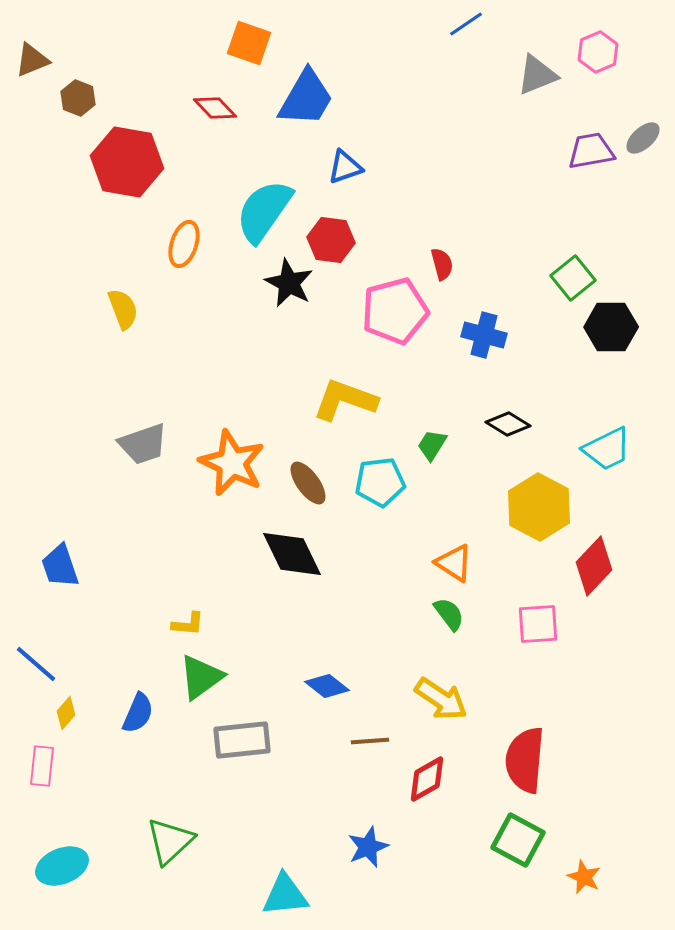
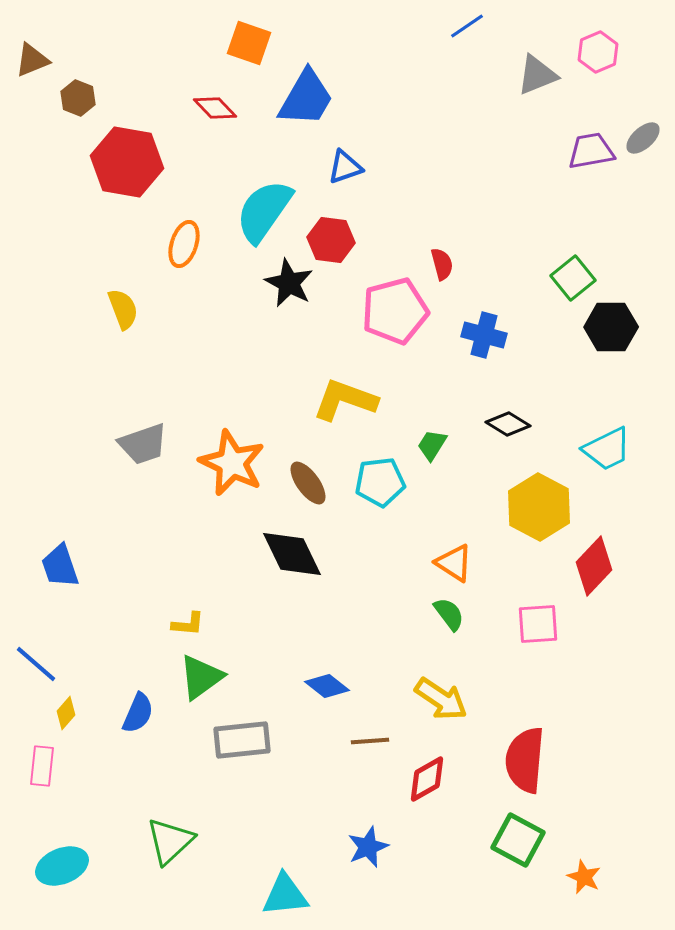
blue line at (466, 24): moved 1 px right, 2 px down
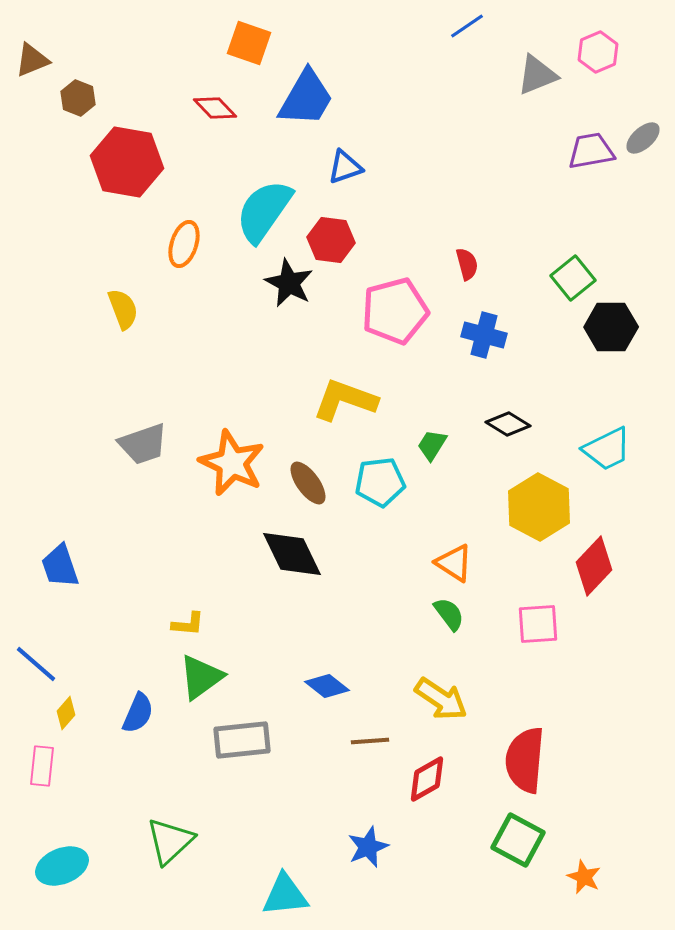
red semicircle at (442, 264): moved 25 px right
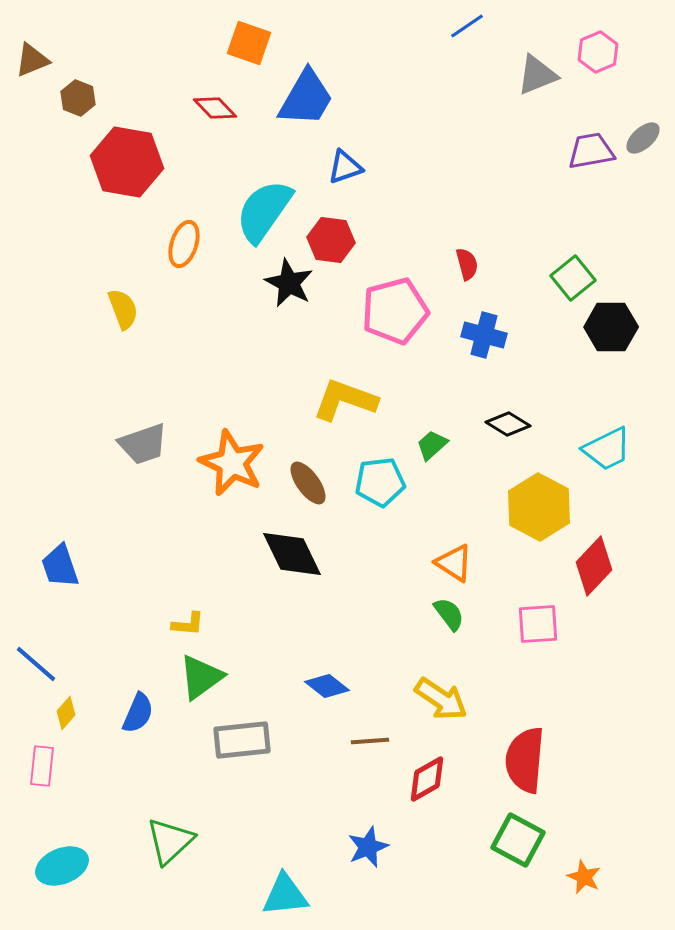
green trapezoid at (432, 445): rotated 16 degrees clockwise
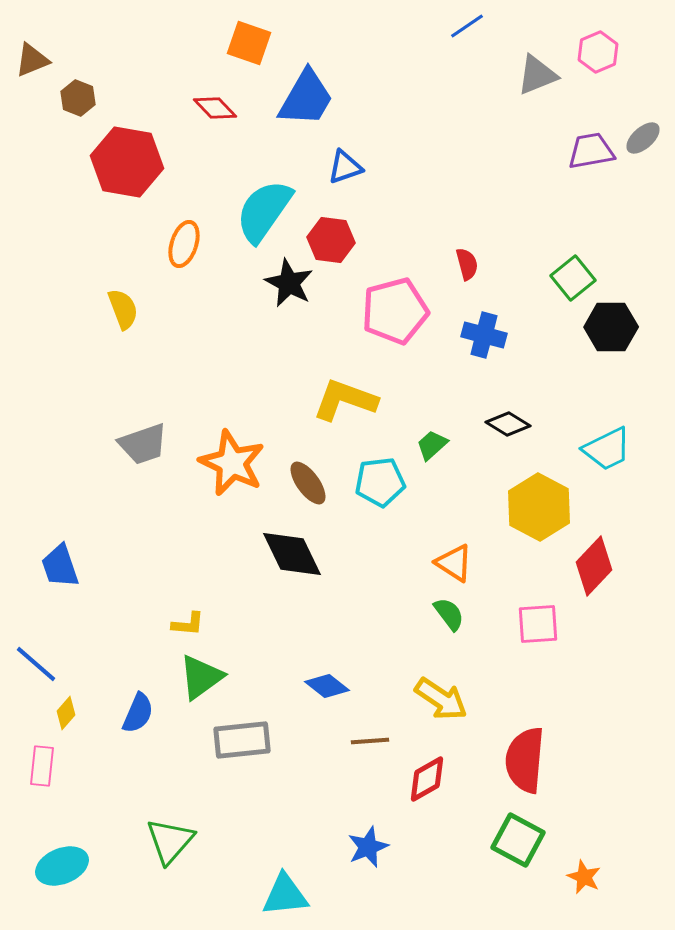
green triangle at (170, 841): rotated 6 degrees counterclockwise
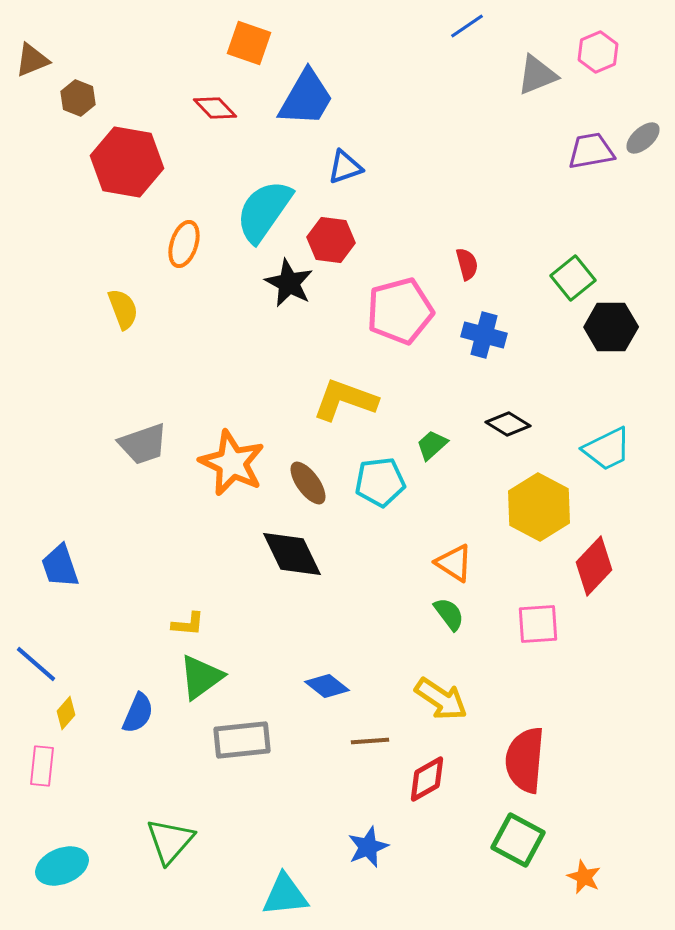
pink pentagon at (395, 311): moved 5 px right
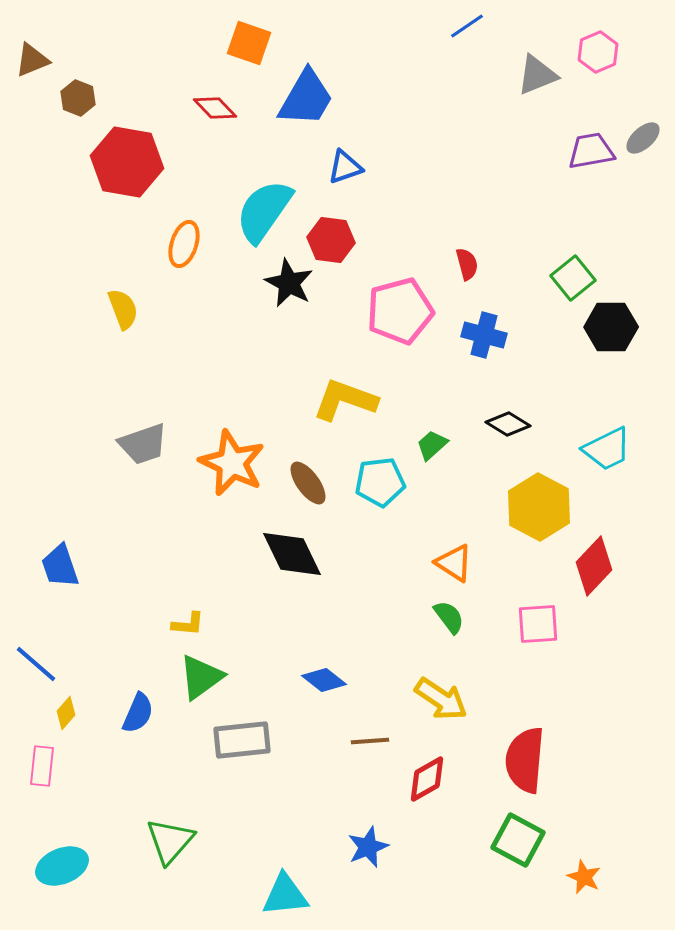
green semicircle at (449, 614): moved 3 px down
blue diamond at (327, 686): moved 3 px left, 6 px up
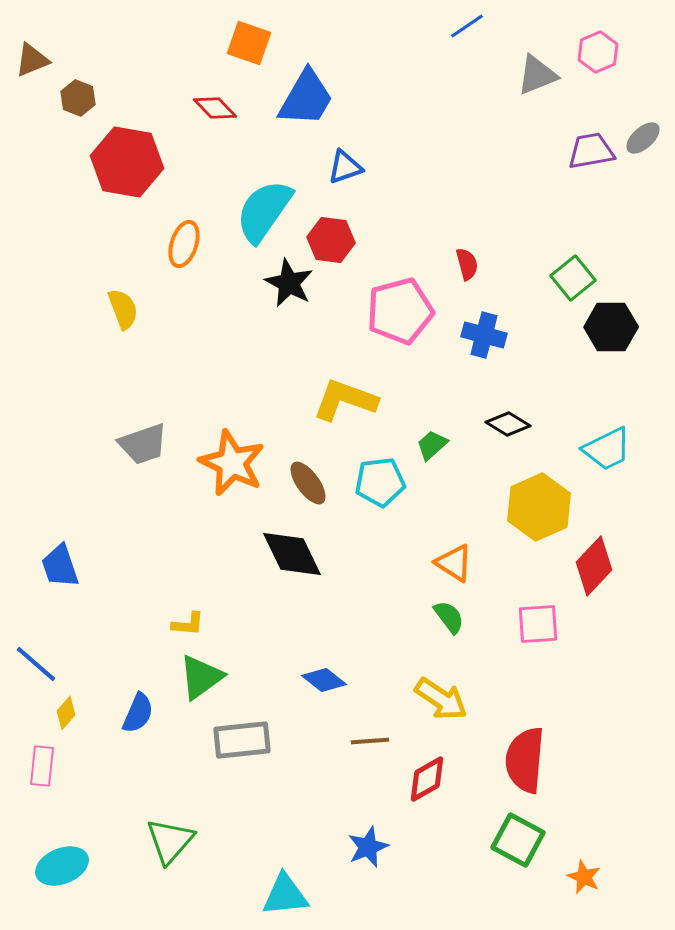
yellow hexagon at (539, 507): rotated 8 degrees clockwise
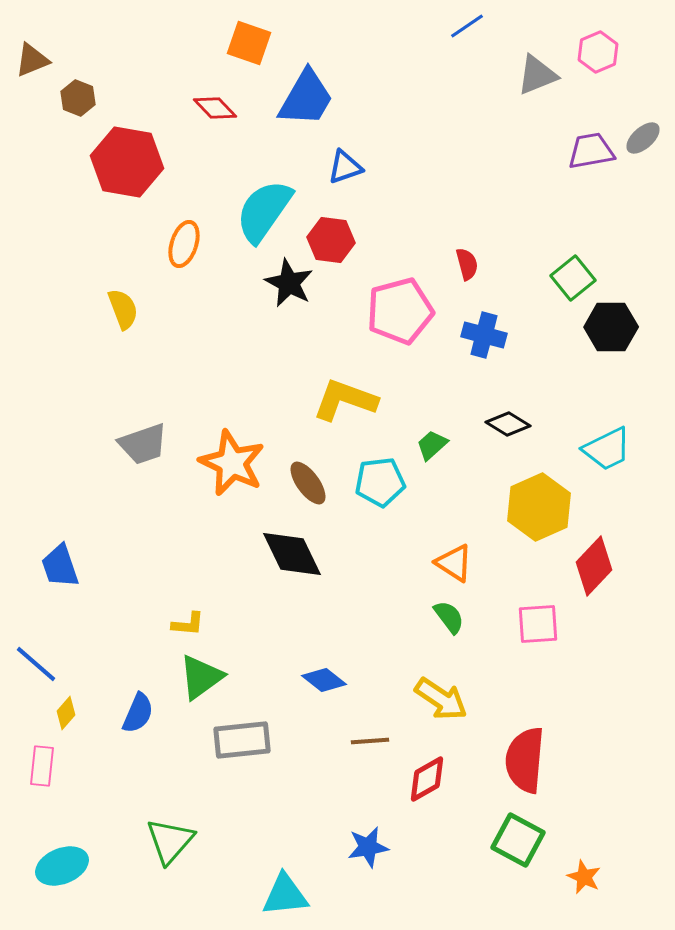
blue star at (368, 847): rotated 12 degrees clockwise
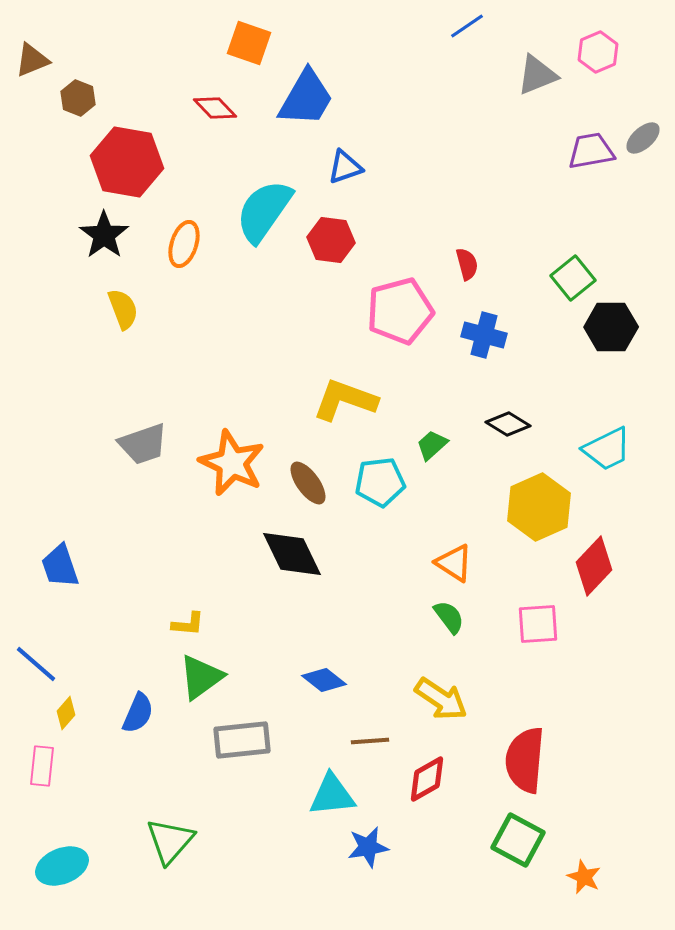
black star at (289, 283): moved 185 px left, 48 px up; rotated 9 degrees clockwise
cyan triangle at (285, 895): moved 47 px right, 100 px up
